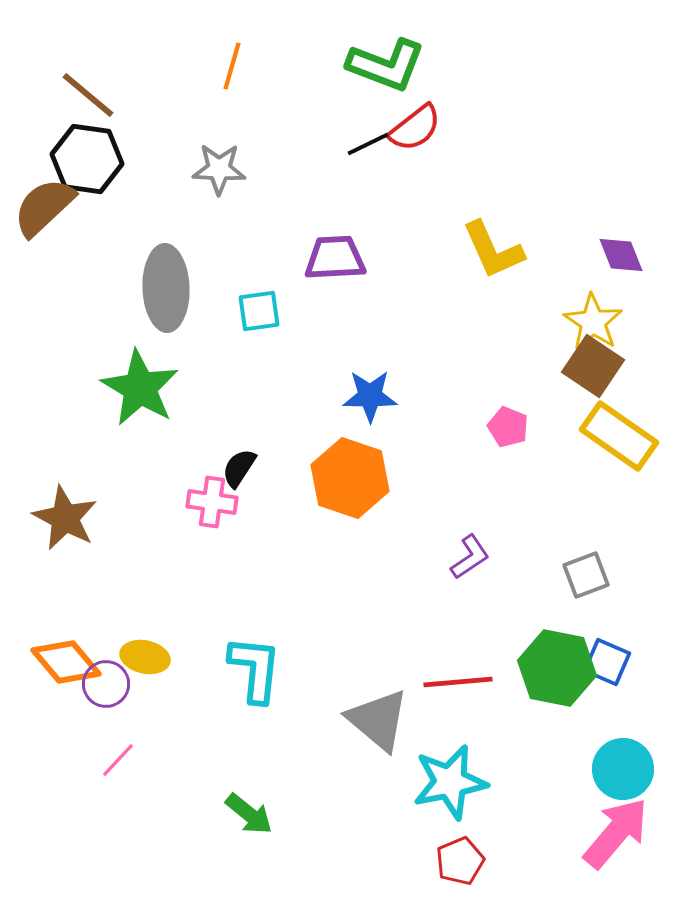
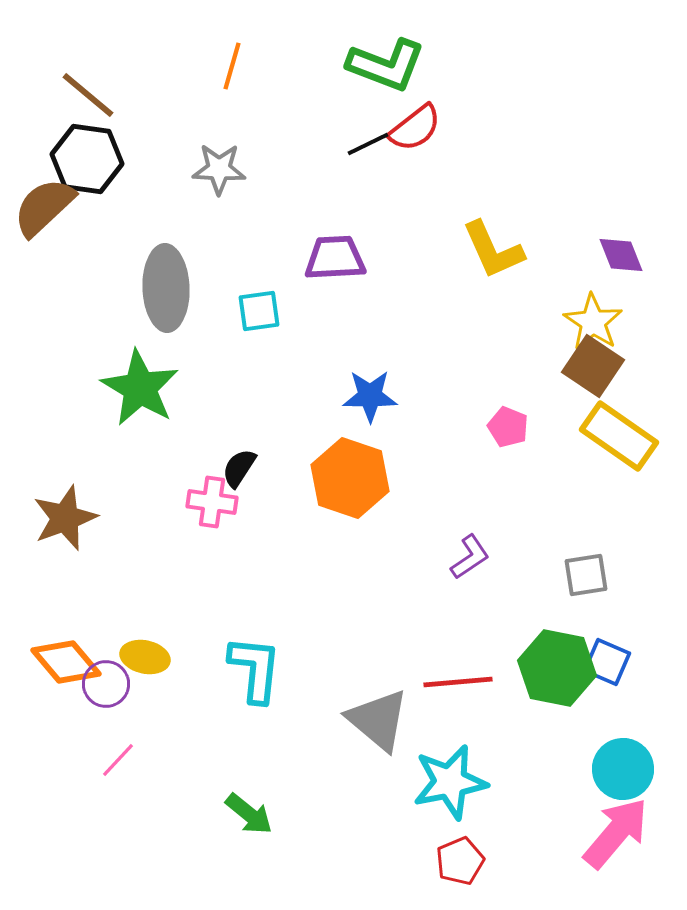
brown star: rotated 24 degrees clockwise
gray square: rotated 12 degrees clockwise
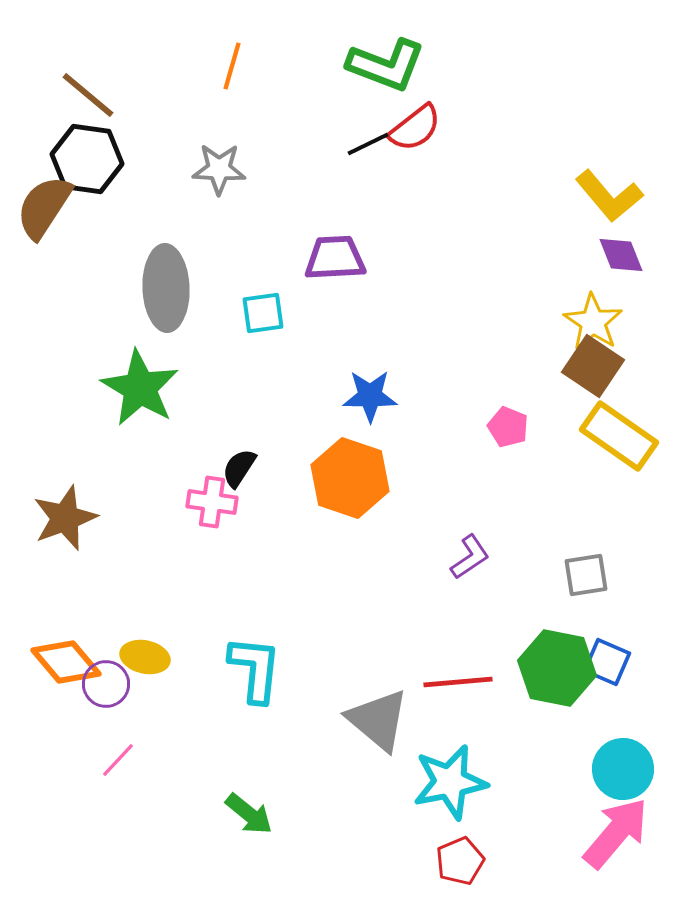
brown semicircle: rotated 14 degrees counterclockwise
yellow L-shape: moved 116 px right, 54 px up; rotated 16 degrees counterclockwise
cyan square: moved 4 px right, 2 px down
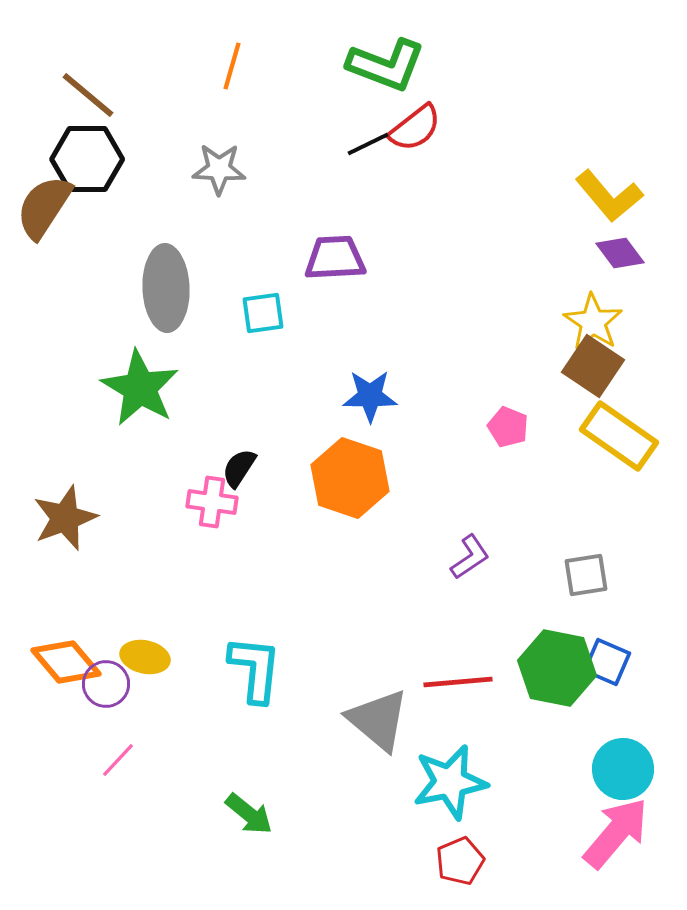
black hexagon: rotated 8 degrees counterclockwise
purple diamond: moved 1 px left, 2 px up; rotated 15 degrees counterclockwise
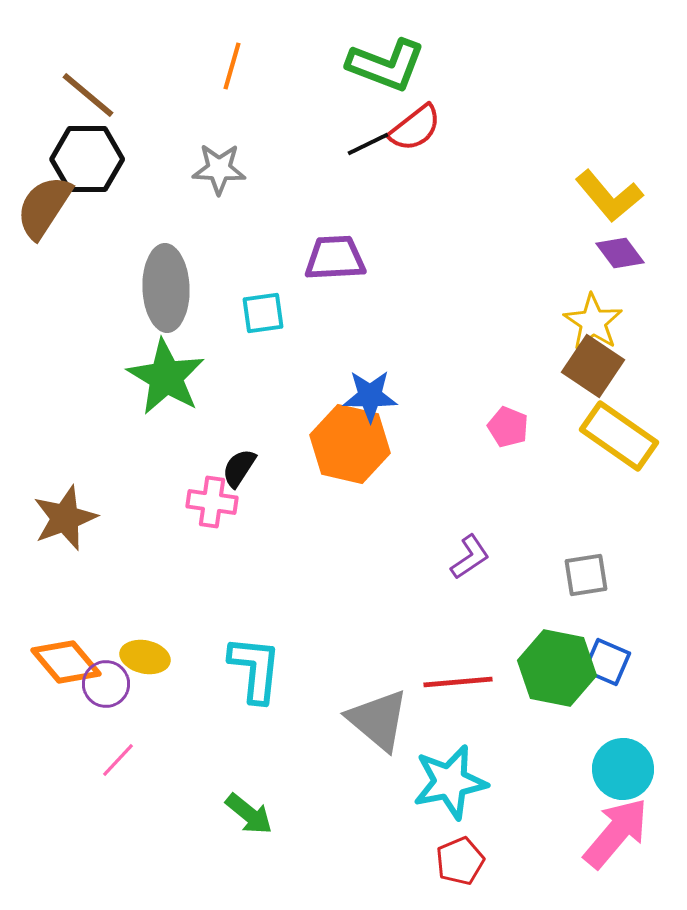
green star: moved 26 px right, 11 px up
orange hexagon: moved 34 px up; rotated 6 degrees counterclockwise
